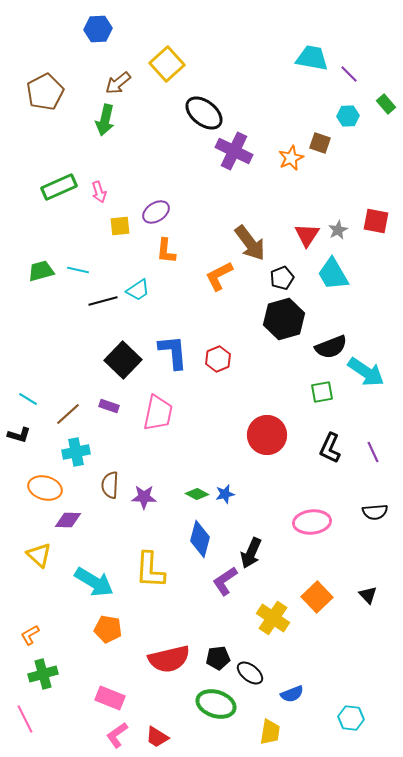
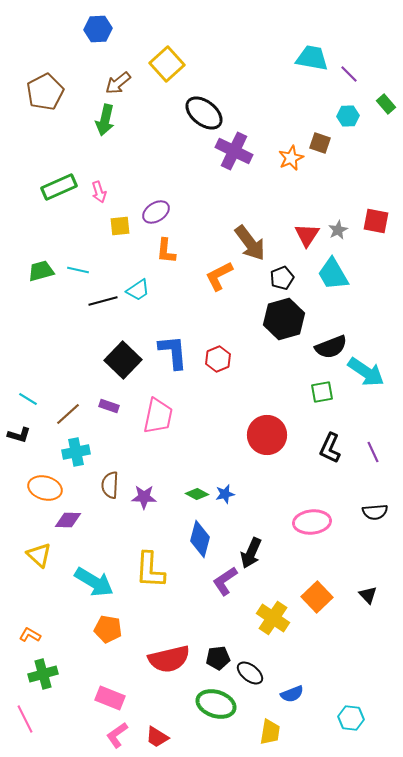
pink trapezoid at (158, 413): moved 3 px down
orange L-shape at (30, 635): rotated 60 degrees clockwise
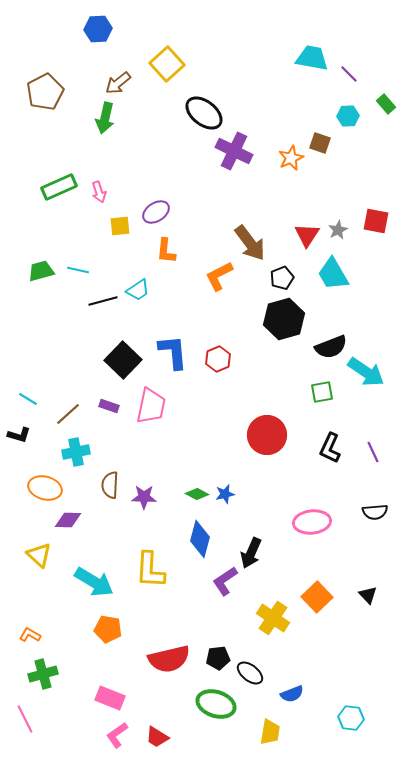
green arrow at (105, 120): moved 2 px up
pink trapezoid at (158, 416): moved 7 px left, 10 px up
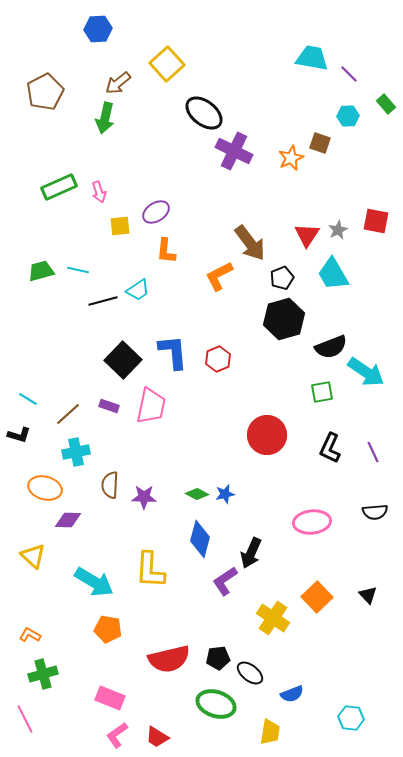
yellow triangle at (39, 555): moved 6 px left, 1 px down
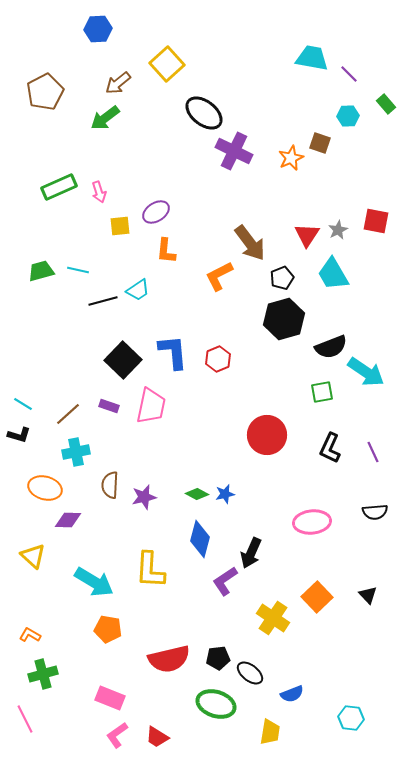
green arrow at (105, 118): rotated 40 degrees clockwise
cyan line at (28, 399): moved 5 px left, 5 px down
purple star at (144, 497): rotated 15 degrees counterclockwise
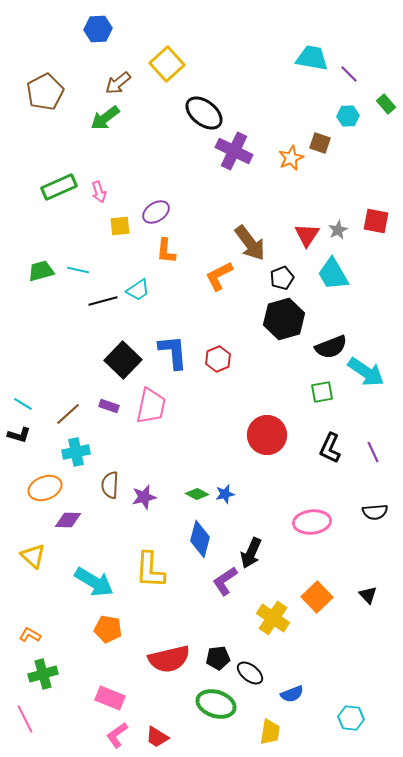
orange ellipse at (45, 488): rotated 36 degrees counterclockwise
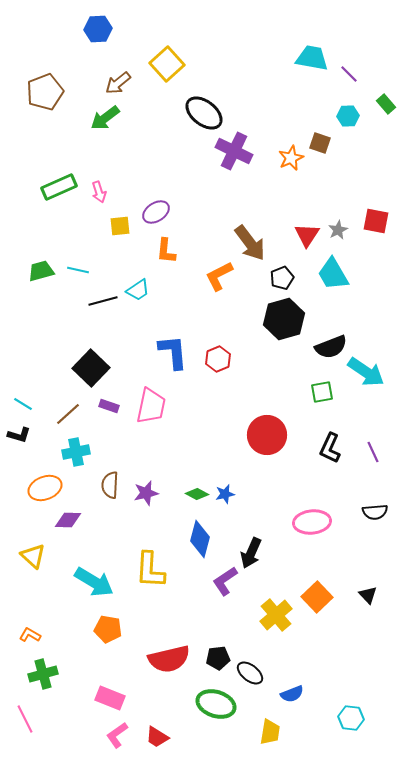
brown pentagon at (45, 92): rotated 6 degrees clockwise
black square at (123, 360): moved 32 px left, 8 px down
purple star at (144, 497): moved 2 px right, 4 px up
yellow cross at (273, 618): moved 3 px right, 3 px up; rotated 16 degrees clockwise
